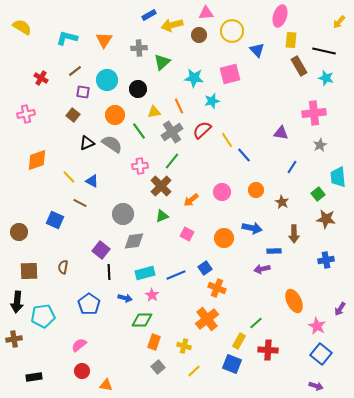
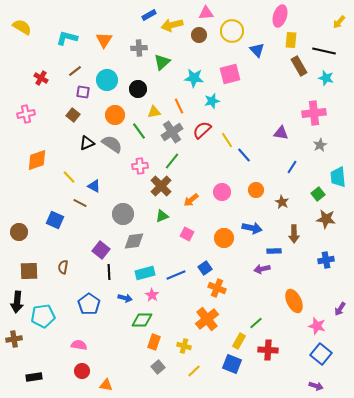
blue triangle at (92, 181): moved 2 px right, 5 px down
pink star at (317, 326): rotated 12 degrees counterclockwise
pink semicircle at (79, 345): rotated 49 degrees clockwise
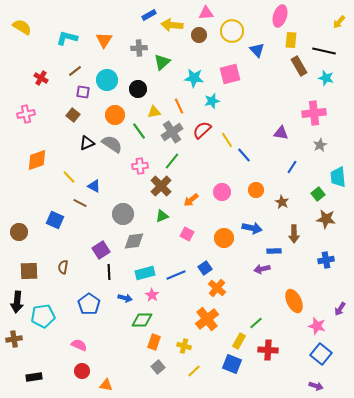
yellow arrow at (172, 25): rotated 20 degrees clockwise
purple square at (101, 250): rotated 18 degrees clockwise
orange cross at (217, 288): rotated 18 degrees clockwise
pink semicircle at (79, 345): rotated 14 degrees clockwise
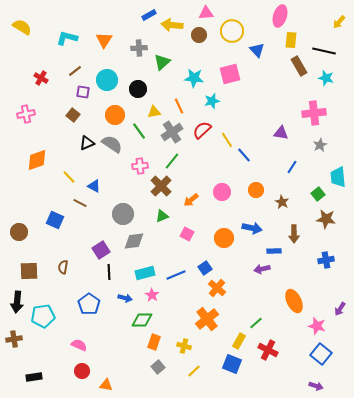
red cross at (268, 350): rotated 24 degrees clockwise
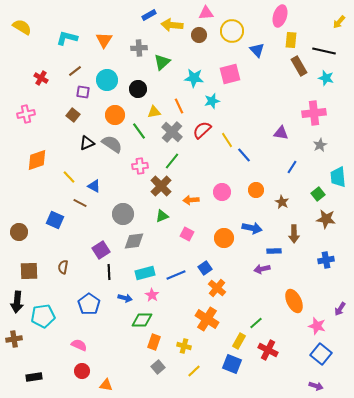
gray cross at (172, 132): rotated 15 degrees counterclockwise
orange arrow at (191, 200): rotated 35 degrees clockwise
orange cross at (207, 319): rotated 20 degrees counterclockwise
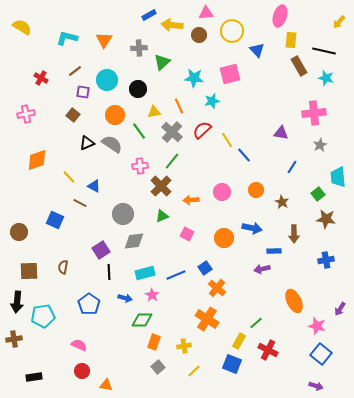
yellow cross at (184, 346): rotated 24 degrees counterclockwise
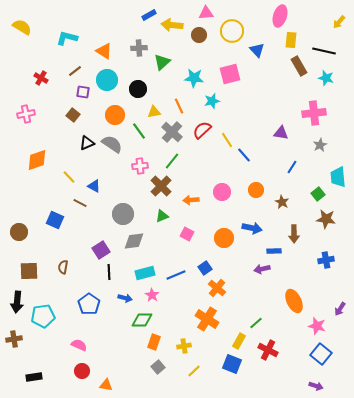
orange triangle at (104, 40): moved 11 px down; rotated 30 degrees counterclockwise
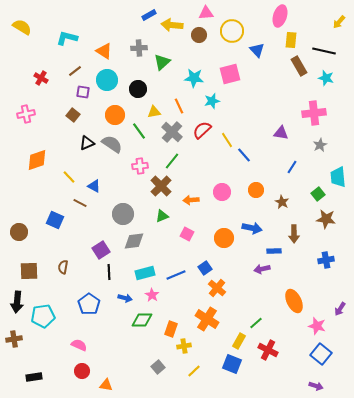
orange rectangle at (154, 342): moved 17 px right, 13 px up
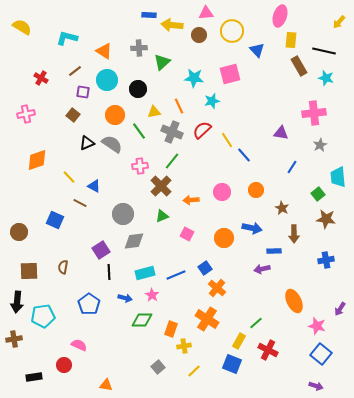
blue rectangle at (149, 15): rotated 32 degrees clockwise
gray cross at (172, 132): rotated 20 degrees counterclockwise
brown star at (282, 202): moved 6 px down
red circle at (82, 371): moved 18 px left, 6 px up
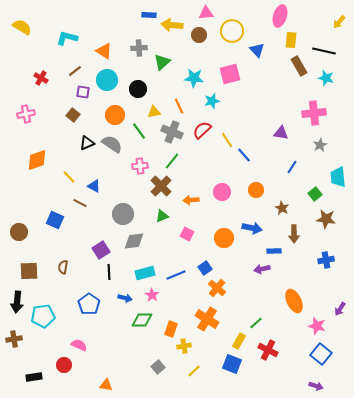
green square at (318, 194): moved 3 px left
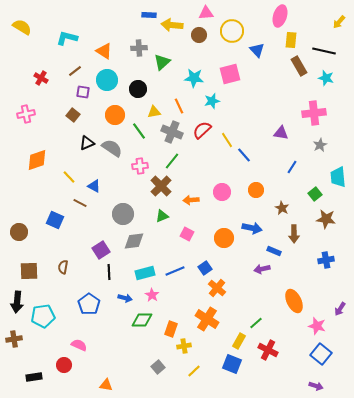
gray semicircle at (112, 144): moved 4 px down
blue rectangle at (274, 251): rotated 24 degrees clockwise
blue line at (176, 275): moved 1 px left, 4 px up
